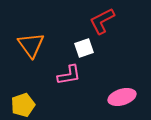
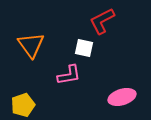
white square: rotated 30 degrees clockwise
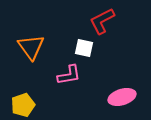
orange triangle: moved 2 px down
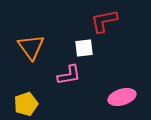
red L-shape: moved 2 px right; rotated 16 degrees clockwise
white square: rotated 18 degrees counterclockwise
yellow pentagon: moved 3 px right, 1 px up
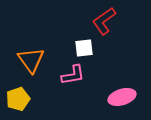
red L-shape: rotated 24 degrees counterclockwise
orange triangle: moved 13 px down
pink L-shape: moved 4 px right
yellow pentagon: moved 8 px left, 5 px up
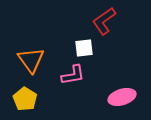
yellow pentagon: moved 7 px right; rotated 20 degrees counterclockwise
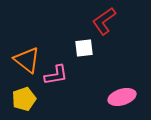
orange triangle: moved 4 px left; rotated 16 degrees counterclockwise
pink L-shape: moved 17 px left
yellow pentagon: moved 1 px left; rotated 20 degrees clockwise
